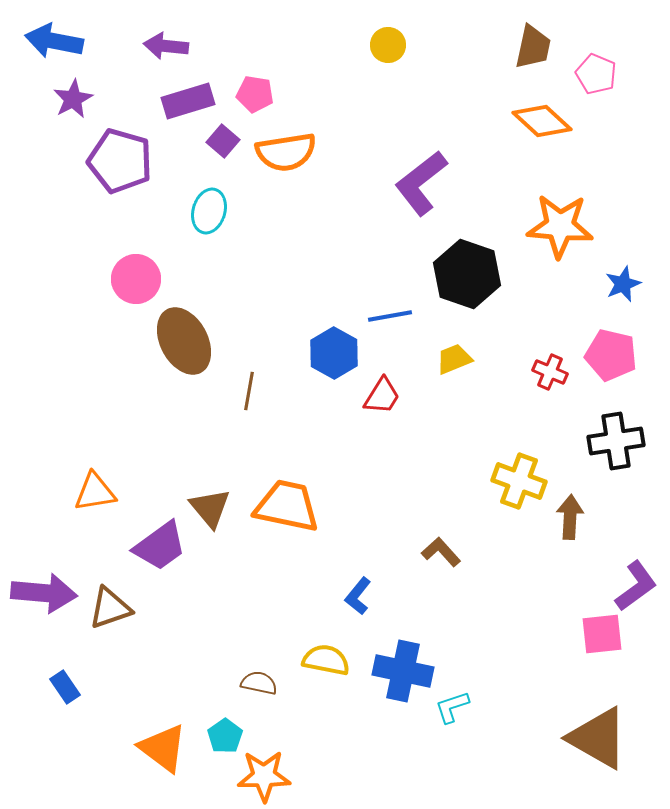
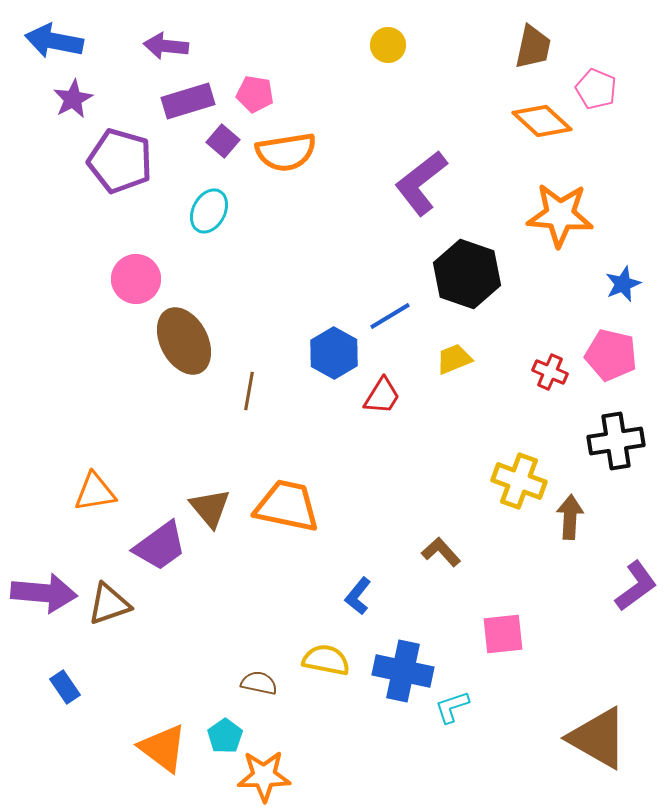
pink pentagon at (596, 74): moved 15 px down
cyan ellipse at (209, 211): rotated 12 degrees clockwise
orange star at (560, 226): moved 11 px up
blue line at (390, 316): rotated 21 degrees counterclockwise
brown triangle at (110, 608): moved 1 px left, 4 px up
pink square at (602, 634): moved 99 px left
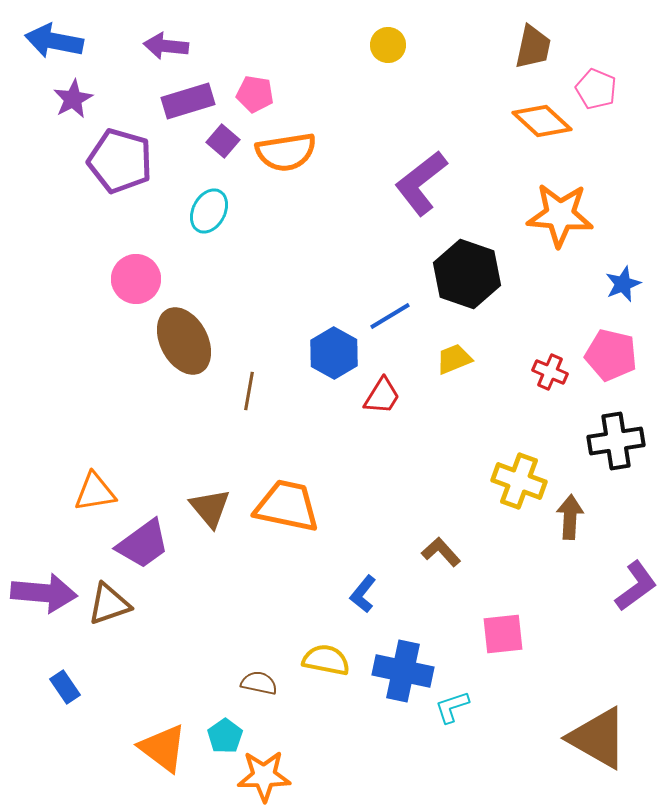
purple trapezoid at (160, 546): moved 17 px left, 2 px up
blue L-shape at (358, 596): moved 5 px right, 2 px up
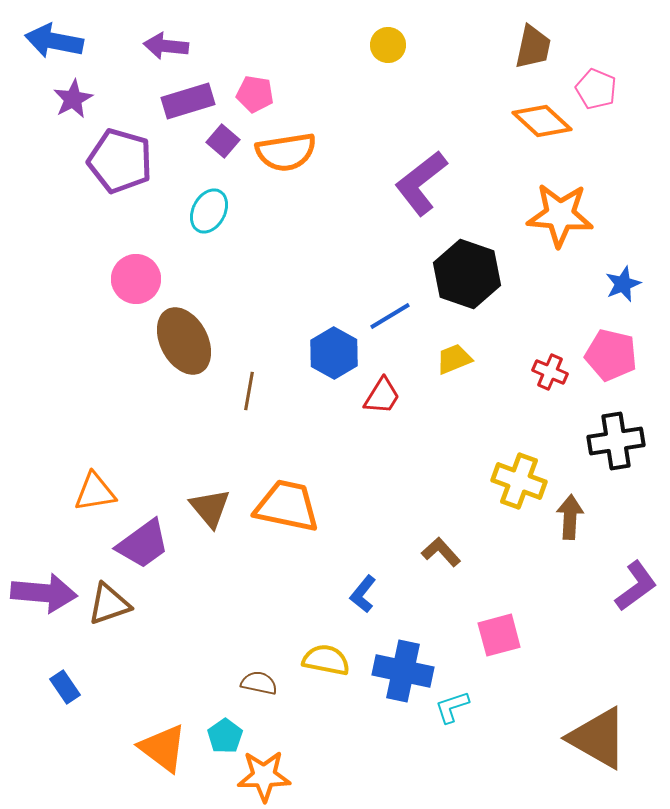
pink square at (503, 634): moved 4 px left, 1 px down; rotated 9 degrees counterclockwise
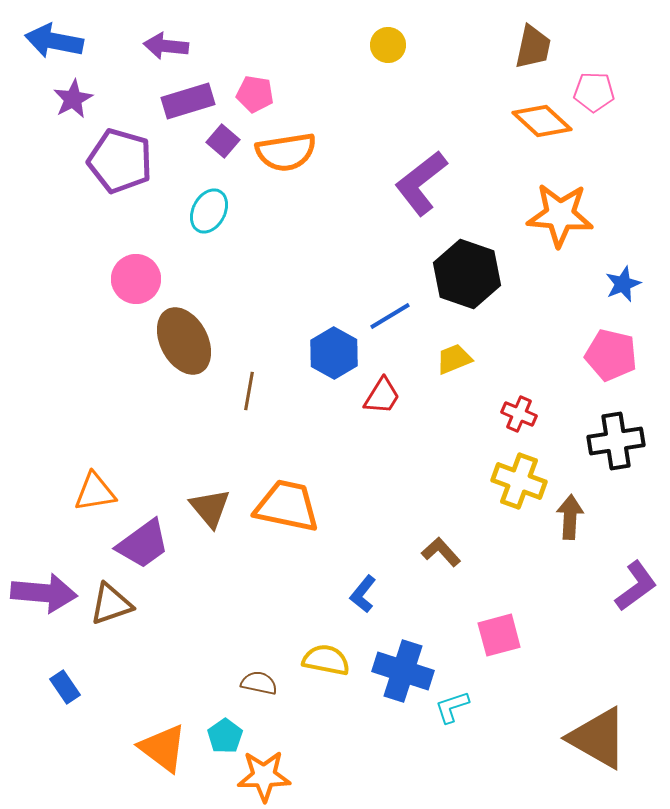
pink pentagon at (596, 89): moved 2 px left, 3 px down; rotated 21 degrees counterclockwise
red cross at (550, 372): moved 31 px left, 42 px down
brown triangle at (109, 604): moved 2 px right
blue cross at (403, 671): rotated 6 degrees clockwise
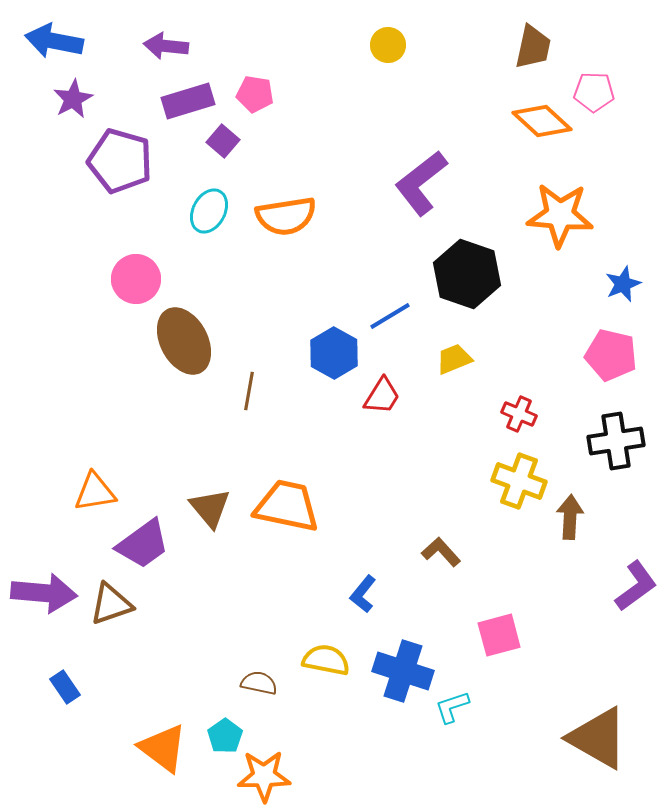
orange semicircle at (286, 152): moved 64 px down
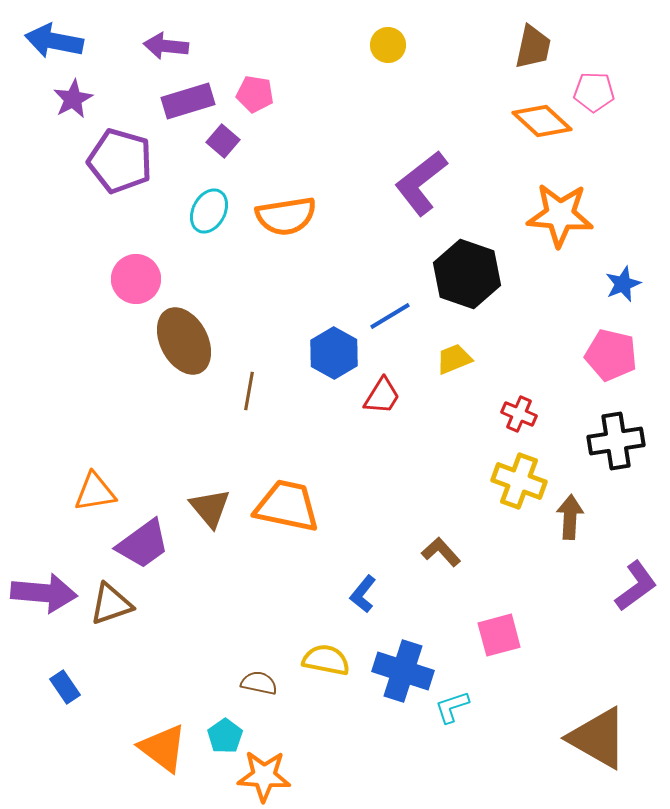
orange star at (264, 776): rotated 4 degrees clockwise
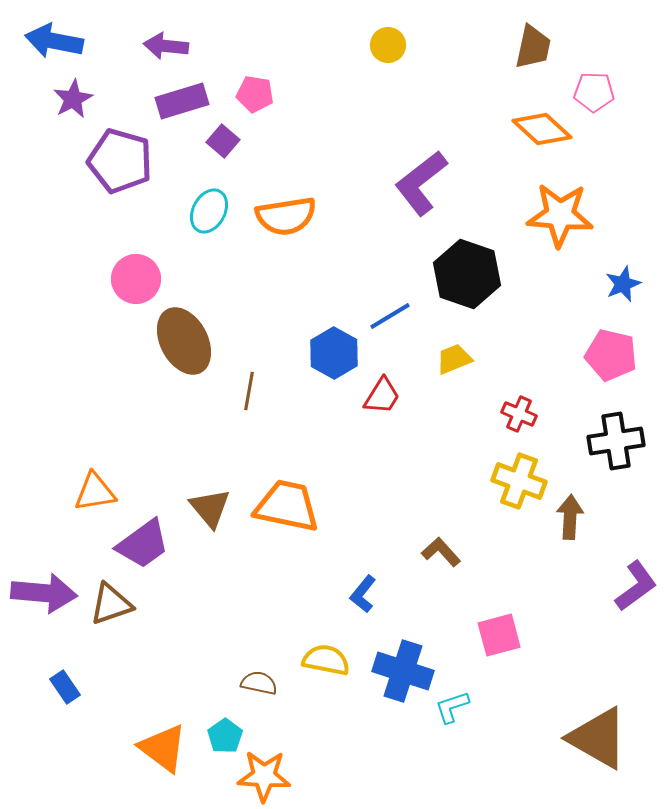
purple rectangle at (188, 101): moved 6 px left
orange diamond at (542, 121): moved 8 px down
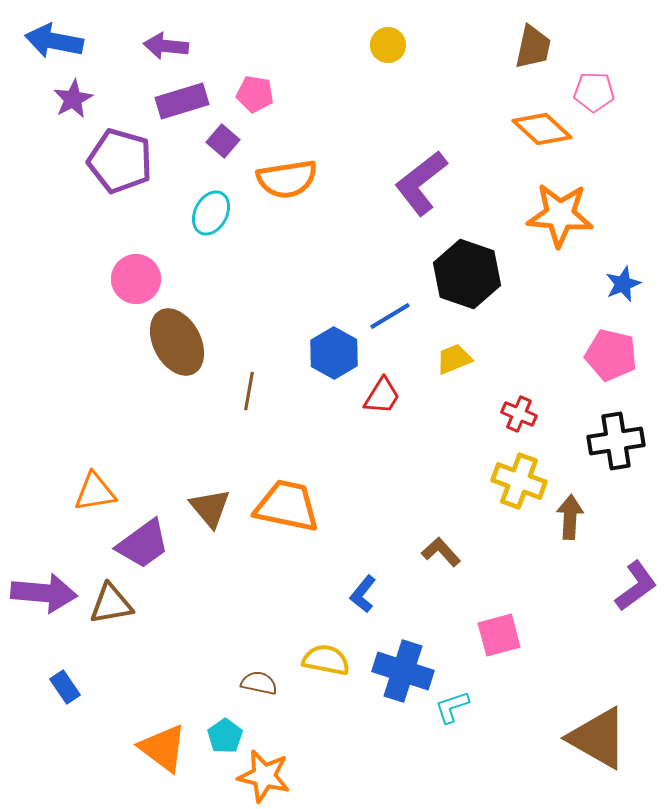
cyan ellipse at (209, 211): moved 2 px right, 2 px down
orange semicircle at (286, 216): moved 1 px right, 37 px up
brown ellipse at (184, 341): moved 7 px left, 1 px down
brown triangle at (111, 604): rotated 9 degrees clockwise
orange star at (264, 776): rotated 10 degrees clockwise
